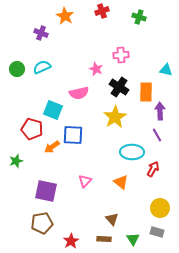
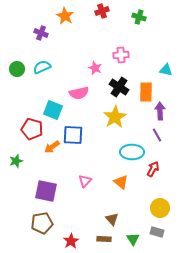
pink star: moved 1 px left, 1 px up
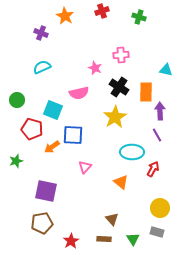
green circle: moved 31 px down
pink triangle: moved 14 px up
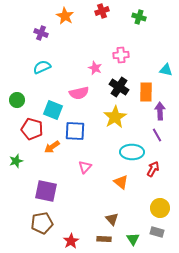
blue square: moved 2 px right, 4 px up
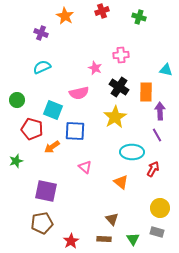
pink triangle: rotated 32 degrees counterclockwise
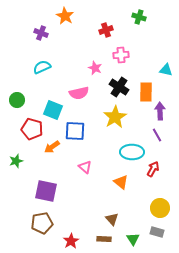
red cross: moved 4 px right, 19 px down
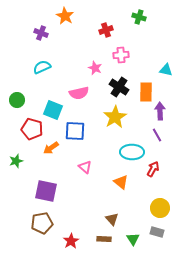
orange arrow: moved 1 px left, 1 px down
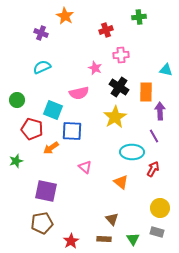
green cross: rotated 24 degrees counterclockwise
blue square: moved 3 px left
purple line: moved 3 px left, 1 px down
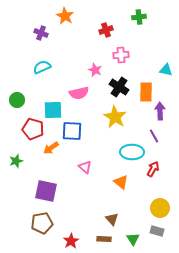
pink star: moved 2 px down
cyan square: rotated 24 degrees counterclockwise
yellow star: rotated 10 degrees counterclockwise
red pentagon: moved 1 px right
gray rectangle: moved 1 px up
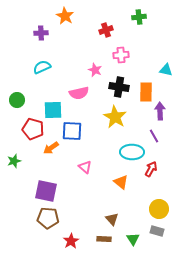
purple cross: rotated 24 degrees counterclockwise
black cross: rotated 24 degrees counterclockwise
green star: moved 2 px left
red arrow: moved 2 px left
yellow circle: moved 1 px left, 1 px down
brown pentagon: moved 6 px right, 5 px up; rotated 15 degrees clockwise
